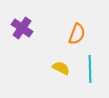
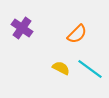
orange semicircle: rotated 25 degrees clockwise
cyan line: rotated 52 degrees counterclockwise
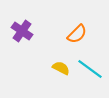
purple cross: moved 3 px down
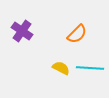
cyan line: moved 1 px up; rotated 32 degrees counterclockwise
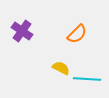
cyan line: moved 3 px left, 11 px down
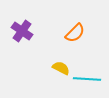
orange semicircle: moved 2 px left, 1 px up
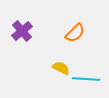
purple cross: rotated 15 degrees clockwise
cyan line: moved 1 px left
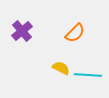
cyan line: moved 2 px right, 4 px up
